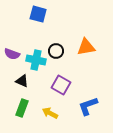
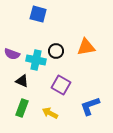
blue L-shape: moved 2 px right
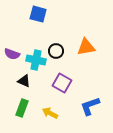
black triangle: moved 2 px right
purple square: moved 1 px right, 2 px up
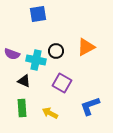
blue square: rotated 24 degrees counterclockwise
orange triangle: rotated 18 degrees counterclockwise
green rectangle: rotated 24 degrees counterclockwise
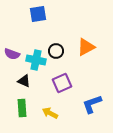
purple square: rotated 36 degrees clockwise
blue L-shape: moved 2 px right, 2 px up
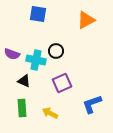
blue square: rotated 18 degrees clockwise
orange triangle: moved 27 px up
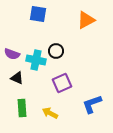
black triangle: moved 7 px left, 3 px up
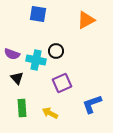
black triangle: rotated 24 degrees clockwise
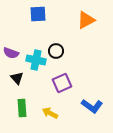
blue square: rotated 12 degrees counterclockwise
purple semicircle: moved 1 px left, 1 px up
blue L-shape: moved 2 px down; rotated 125 degrees counterclockwise
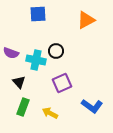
black triangle: moved 2 px right, 4 px down
green rectangle: moved 1 px right, 1 px up; rotated 24 degrees clockwise
